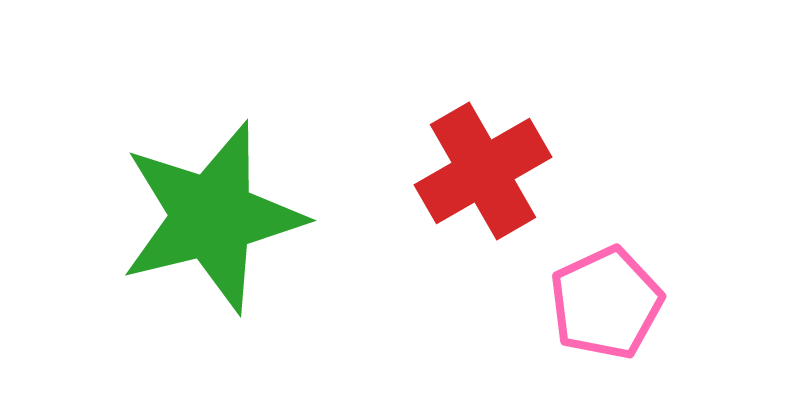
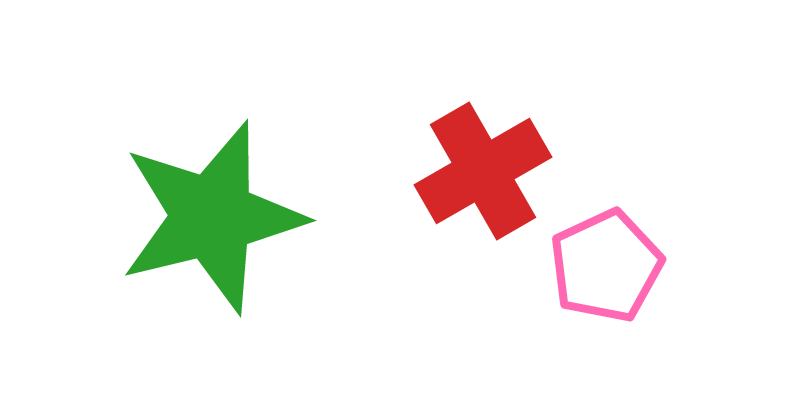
pink pentagon: moved 37 px up
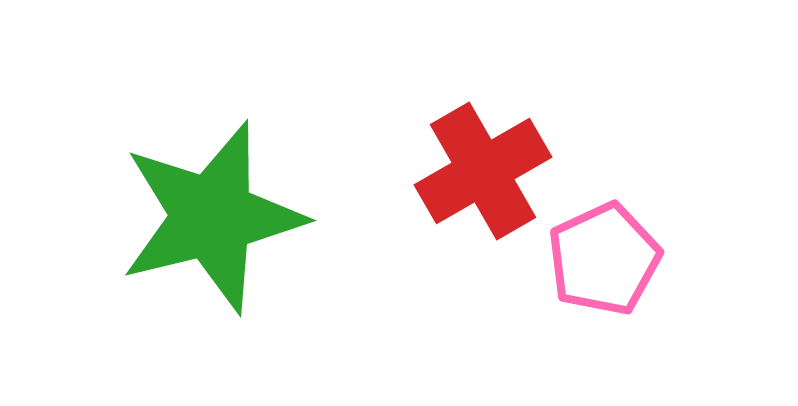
pink pentagon: moved 2 px left, 7 px up
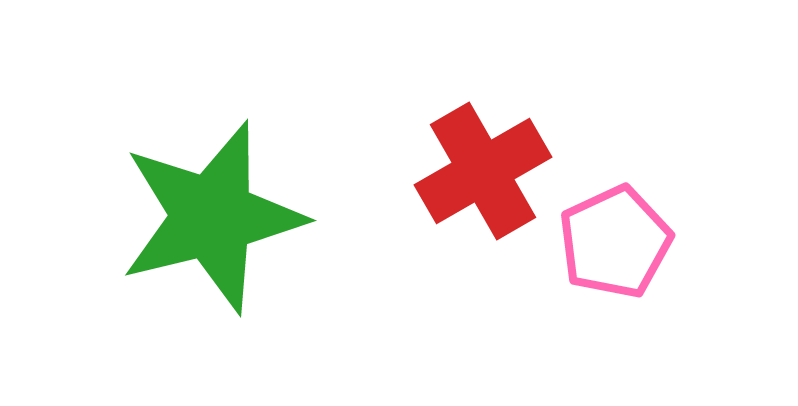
pink pentagon: moved 11 px right, 17 px up
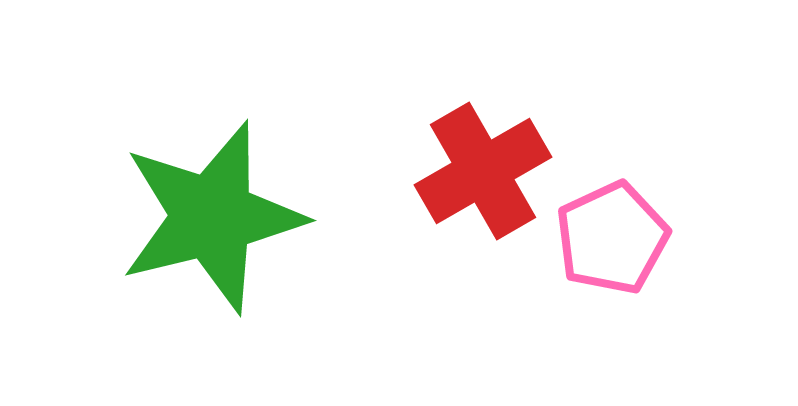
pink pentagon: moved 3 px left, 4 px up
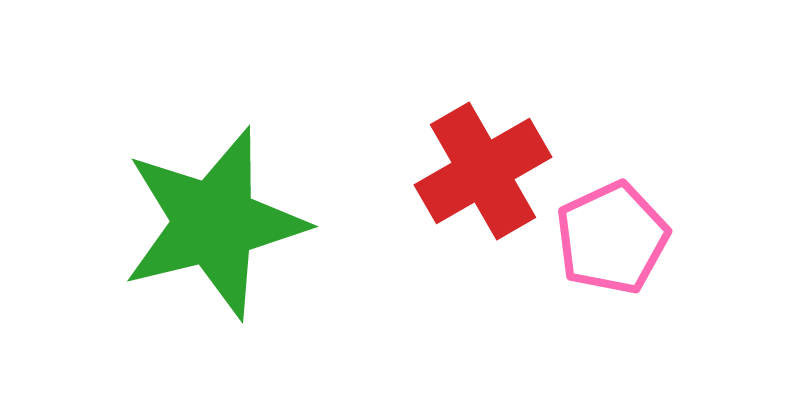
green star: moved 2 px right, 6 px down
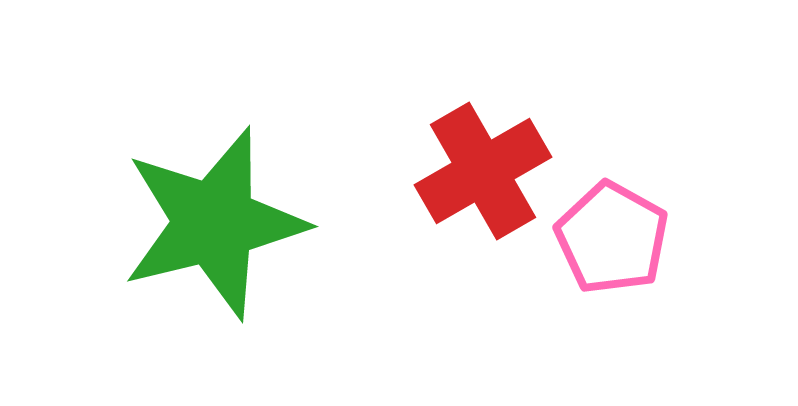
pink pentagon: rotated 18 degrees counterclockwise
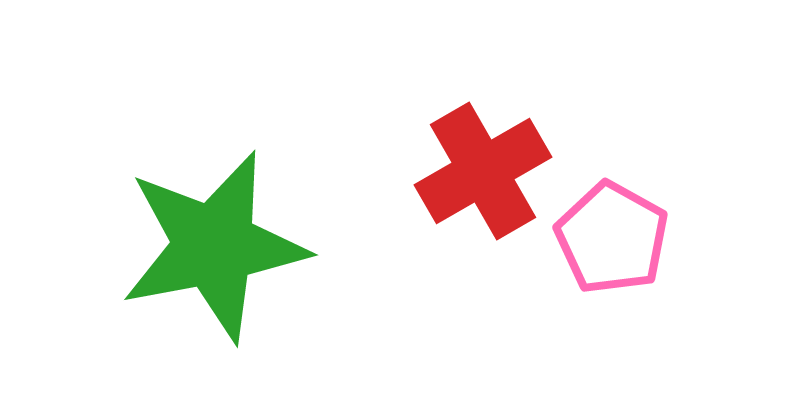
green star: moved 23 px down; rotated 3 degrees clockwise
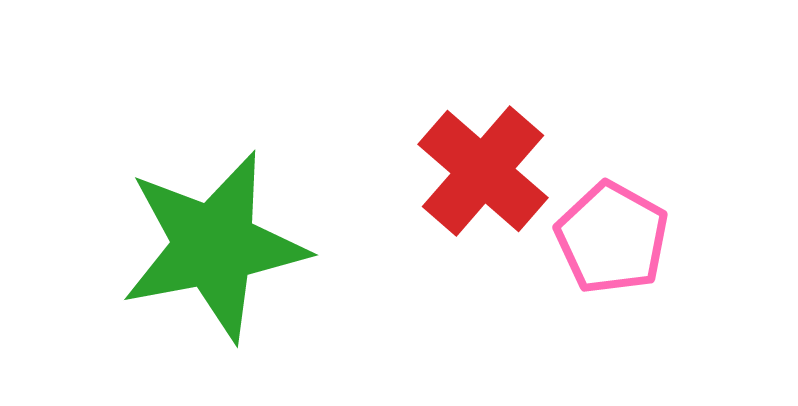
red cross: rotated 19 degrees counterclockwise
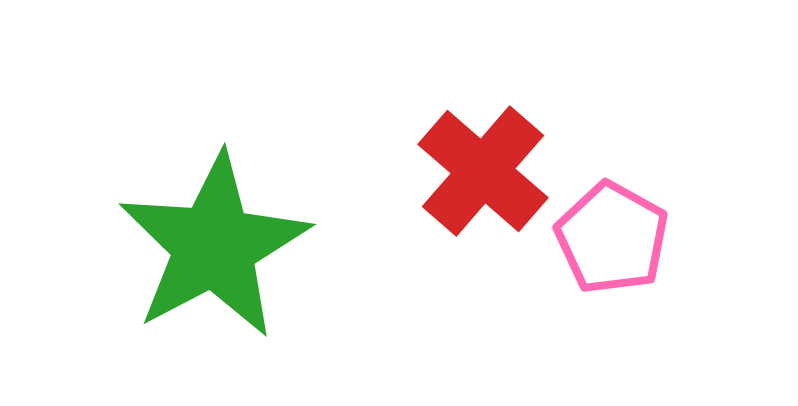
green star: rotated 17 degrees counterclockwise
